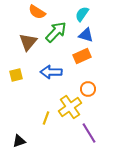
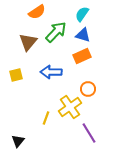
orange semicircle: rotated 66 degrees counterclockwise
blue triangle: moved 3 px left
black triangle: moved 1 px left; rotated 32 degrees counterclockwise
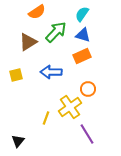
brown triangle: rotated 18 degrees clockwise
purple line: moved 2 px left, 1 px down
